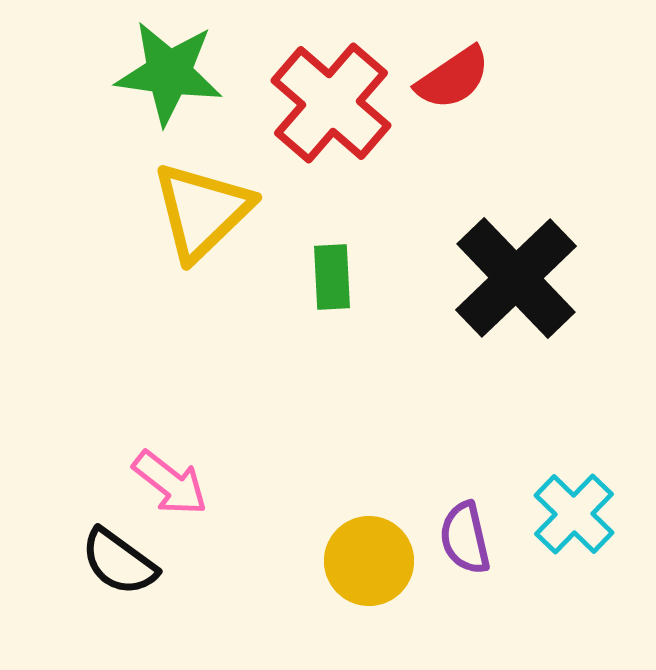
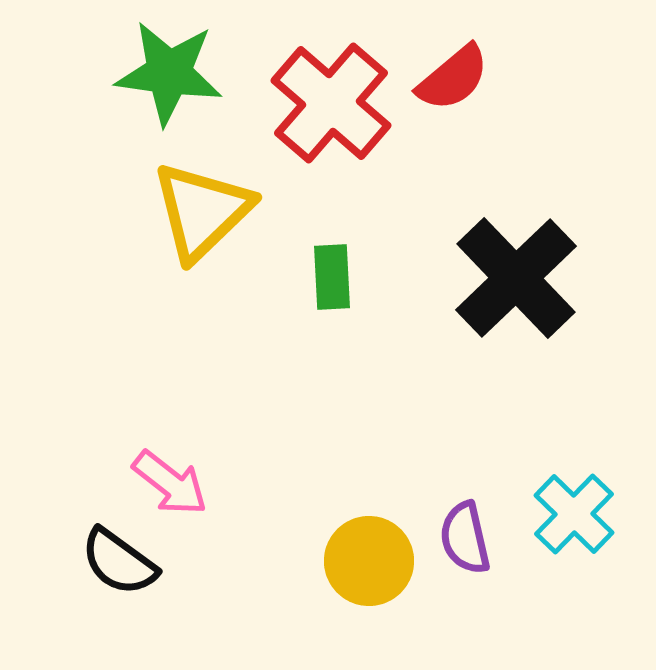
red semicircle: rotated 6 degrees counterclockwise
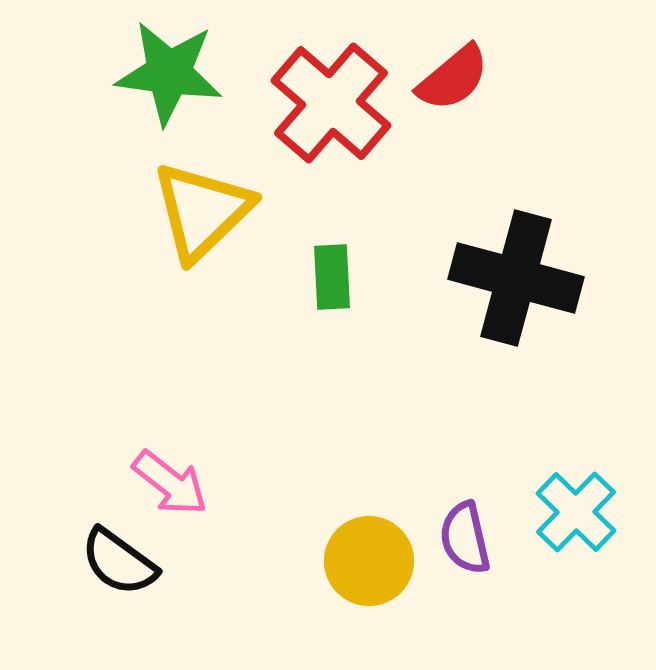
black cross: rotated 31 degrees counterclockwise
cyan cross: moved 2 px right, 2 px up
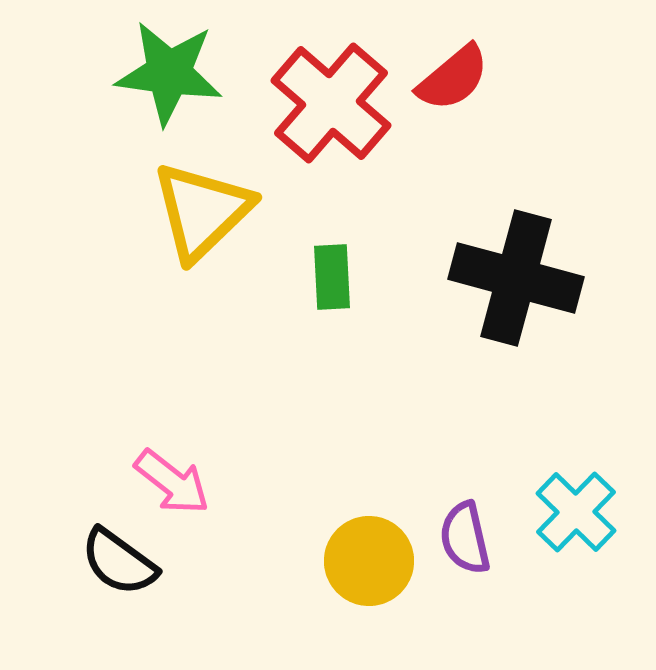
pink arrow: moved 2 px right, 1 px up
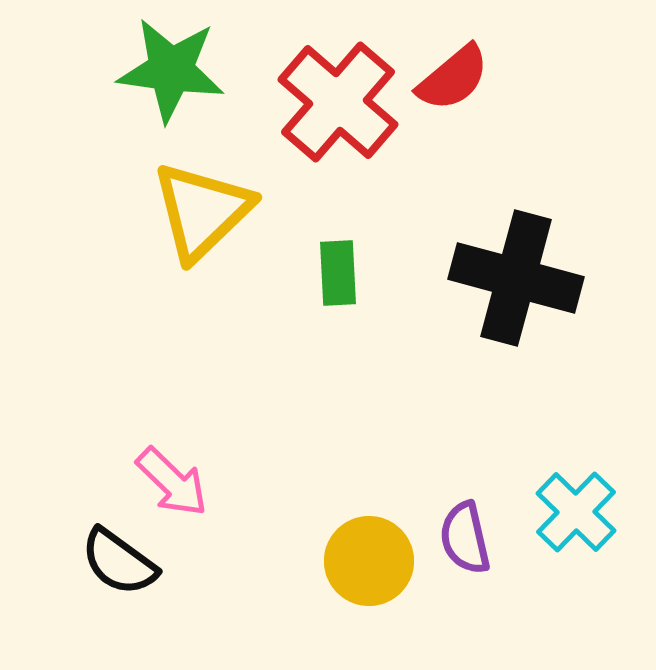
green star: moved 2 px right, 3 px up
red cross: moved 7 px right, 1 px up
green rectangle: moved 6 px right, 4 px up
pink arrow: rotated 6 degrees clockwise
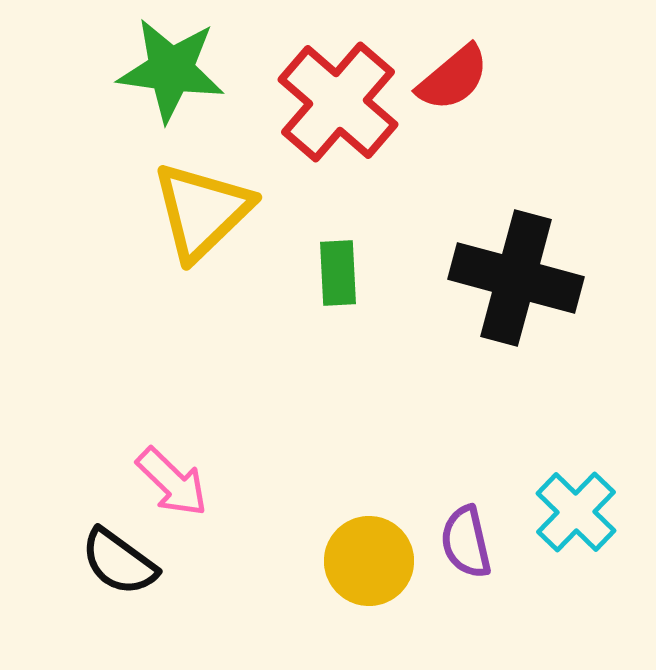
purple semicircle: moved 1 px right, 4 px down
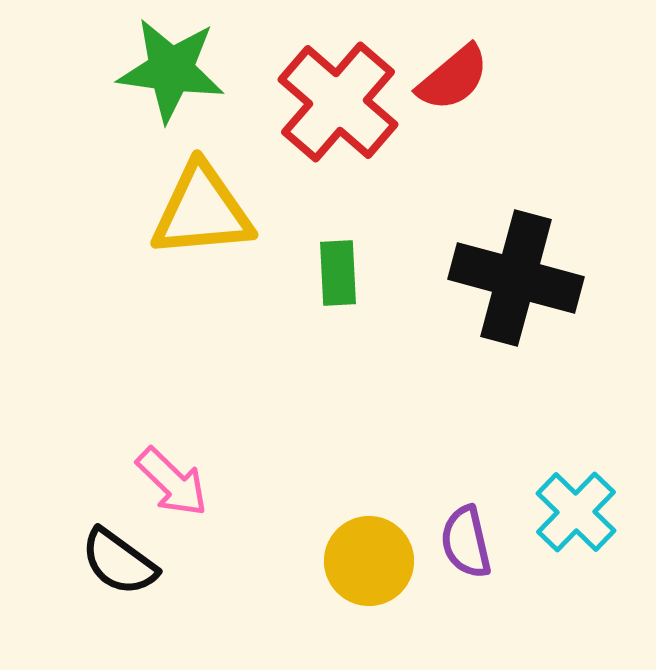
yellow triangle: rotated 39 degrees clockwise
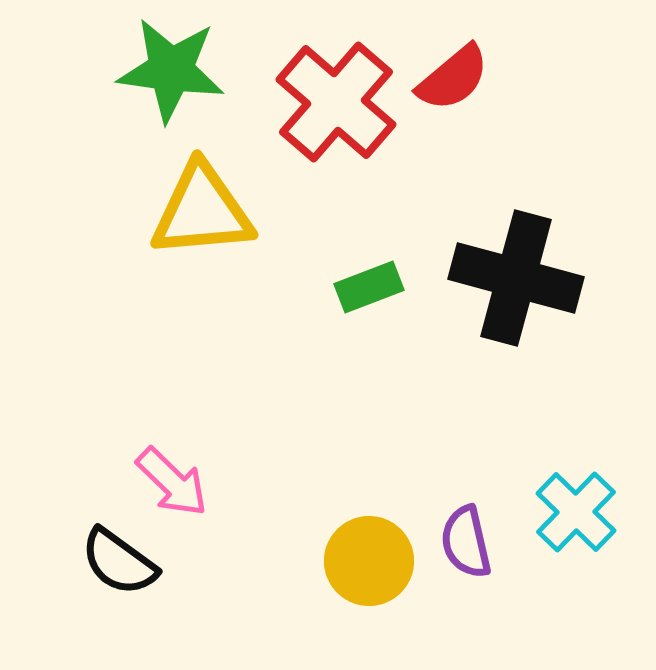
red cross: moved 2 px left
green rectangle: moved 31 px right, 14 px down; rotated 72 degrees clockwise
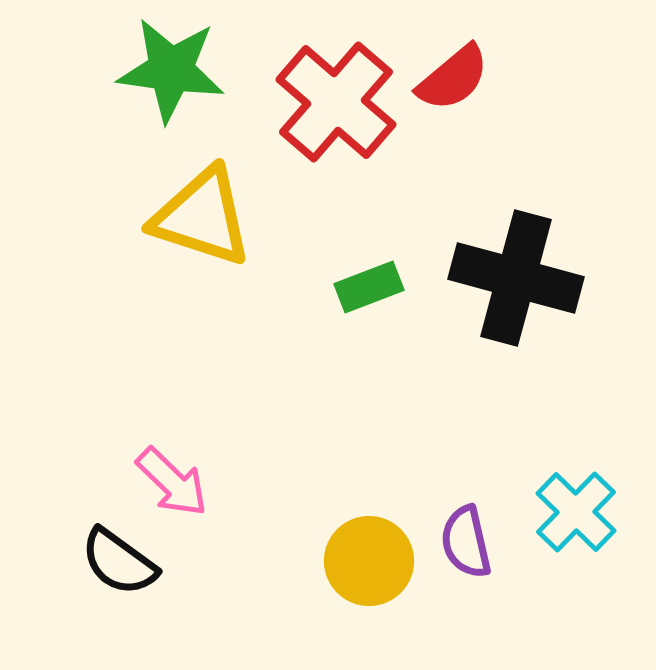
yellow triangle: moved 6 px down; rotated 23 degrees clockwise
